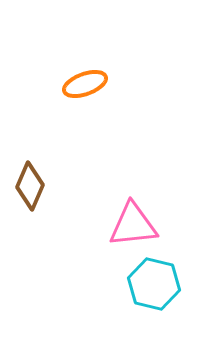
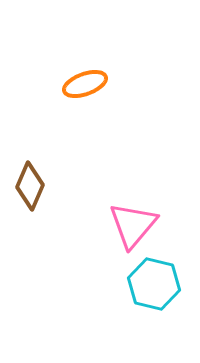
pink triangle: rotated 44 degrees counterclockwise
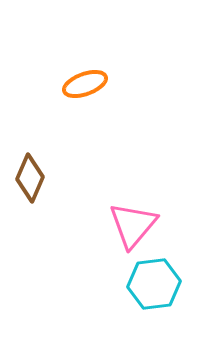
brown diamond: moved 8 px up
cyan hexagon: rotated 21 degrees counterclockwise
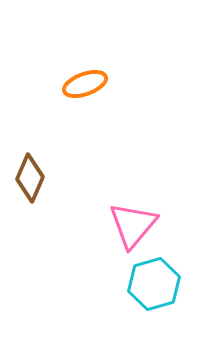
cyan hexagon: rotated 9 degrees counterclockwise
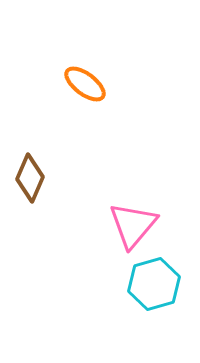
orange ellipse: rotated 57 degrees clockwise
